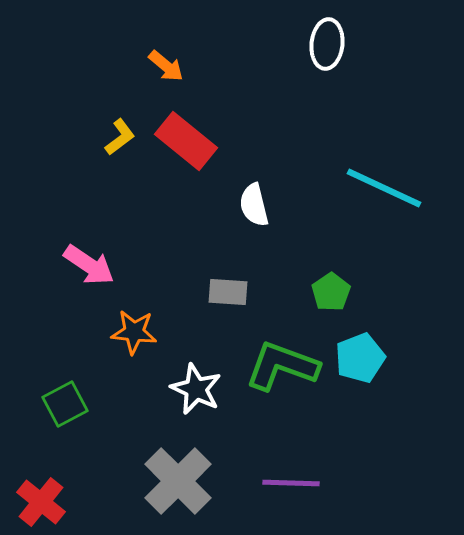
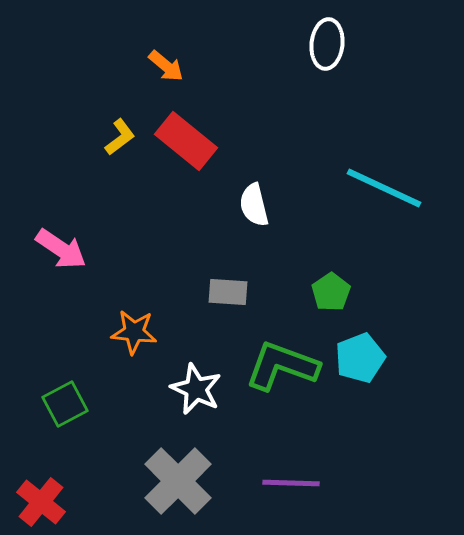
pink arrow: moved 28 px left, 16 px up
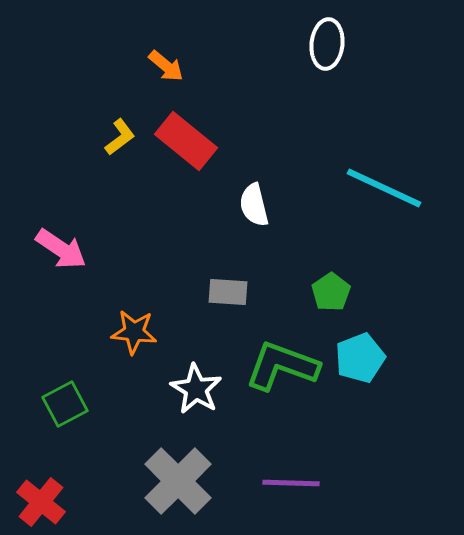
white star: rotated 6 degrees clockwise
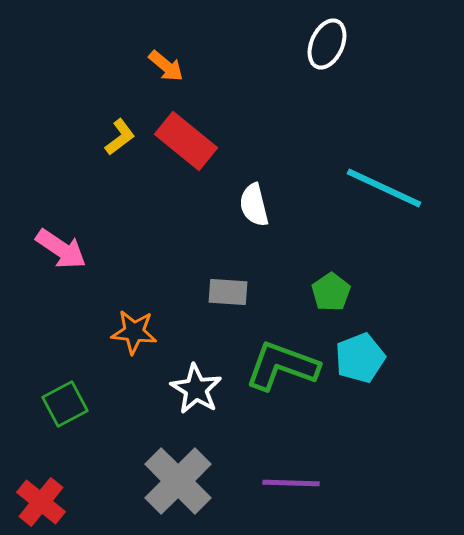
white ellipse: rotated 18 degrees clockwise
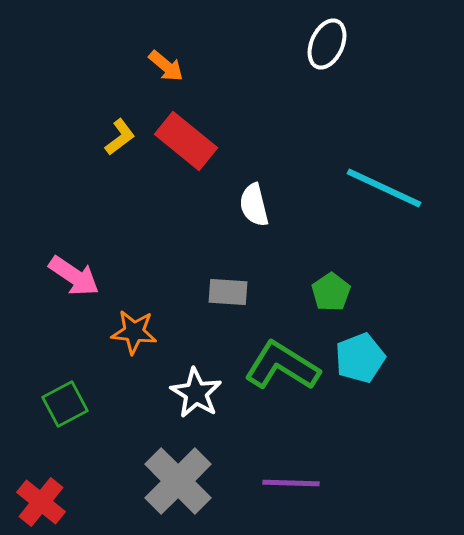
pink arrow: moved 13 px right, 27 px down
green L-shape: rotated 12 degrees clockwise
white star: moved 4 px down
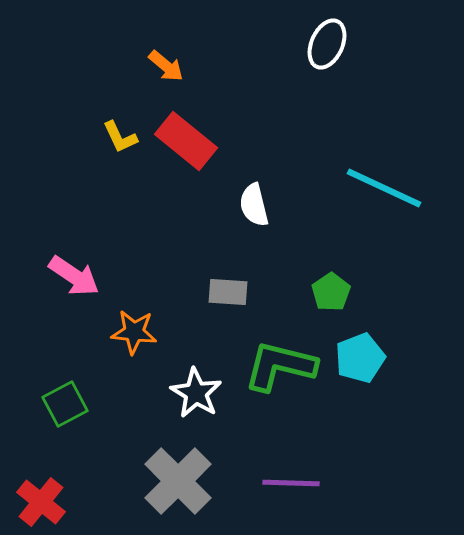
yellow L-shape: rotated 102 degrees clockwise
green L-shape: moved 2 px left; rotated 18 degrees counterclockwise
